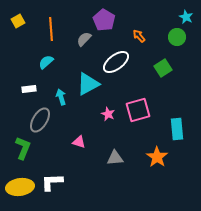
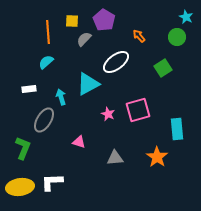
yellow square: moved 54 px right; rotated 32 degrees clockwise
orange line: moved 3 px left, 3 px down
gray ellipse: moved 4 px right
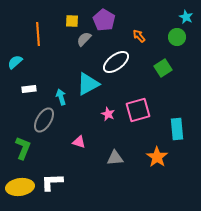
orange line: moved 10 px left, 2 px down
cyan semicircle: moved 31 px left
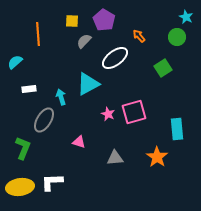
gray semicircle: moved 2 px down
white ellipse: moved 1 px left, 4 px up
pink square: moved 4 px left, 2 px down
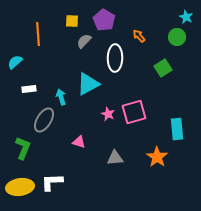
white ellipse: rotated 52 degrees counterclockwise
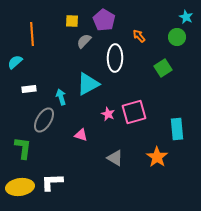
orange line: moved 6 px left
pink triangle: moved 2 px right, 7 px up
green L-shape: rotated 15 degrees counterclockwise
gray triangle: rotated 36 degrees clockwise
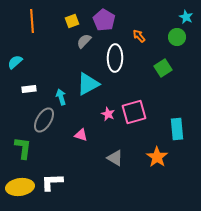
yellow square: rotated 24 degrees counterclockwise
orange line: moved 13 px up
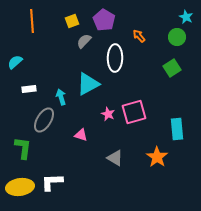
green square: moved 9 px right
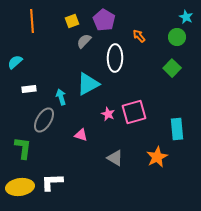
green square: rotated 12 degrees counterclockwise
orange star: rotated 10 degrees clockwise
